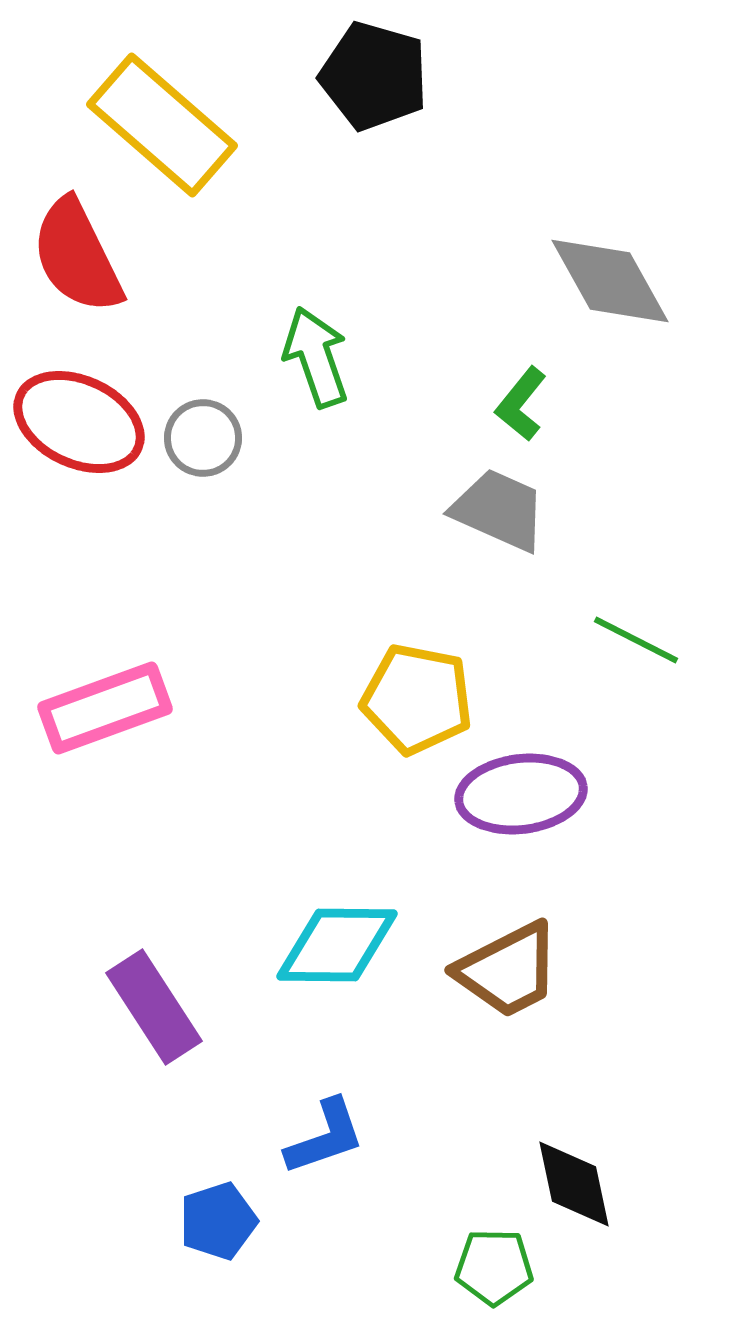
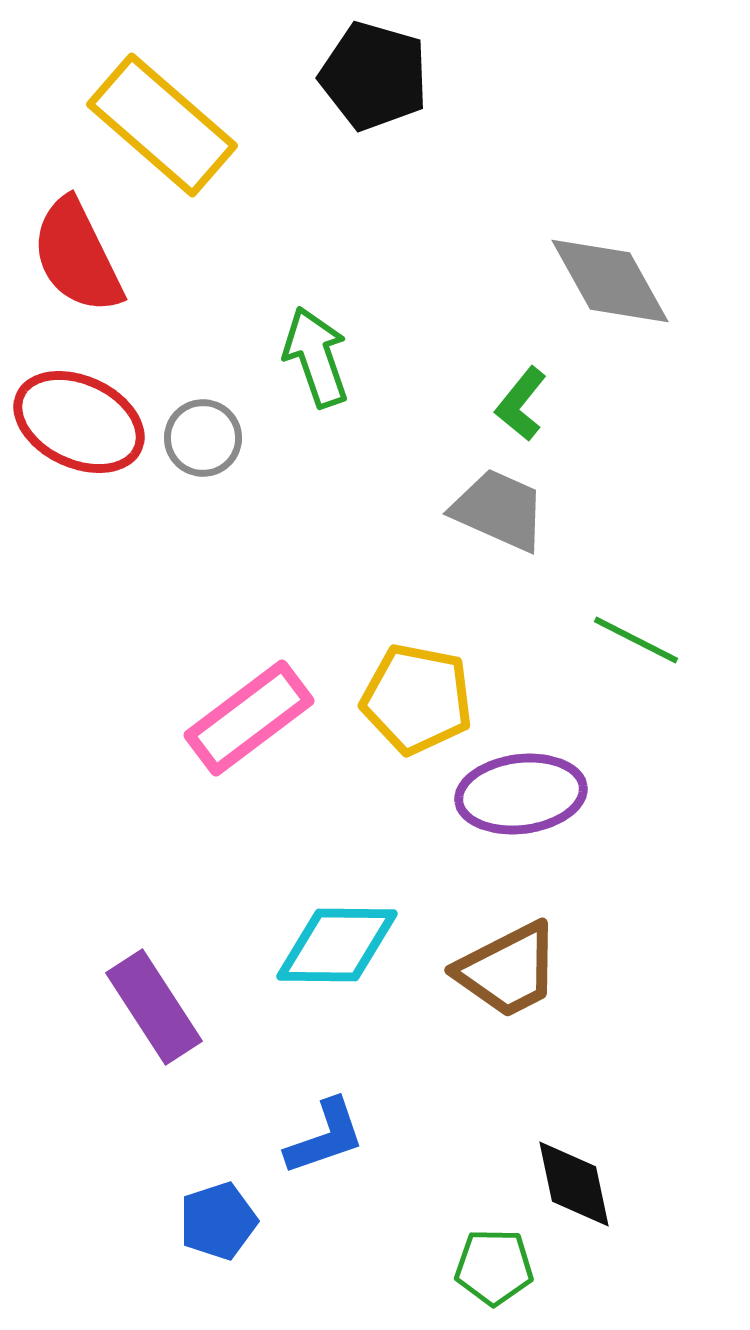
pink rectangle: moved 144 px right, 10 px down; rotated 17 degrees counterclockwise
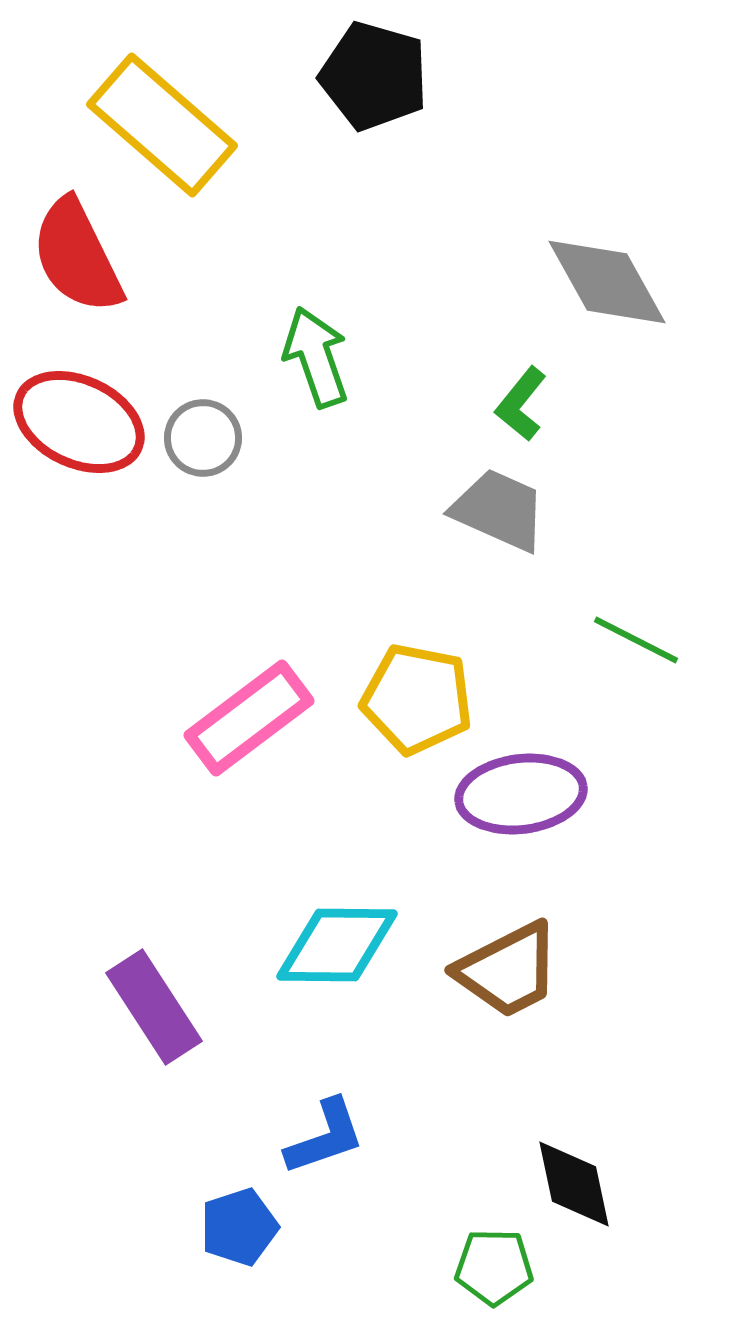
gray diamond: moved 3 px left, 1 px down
blue pentagon: moved 21 px right, 6 px down
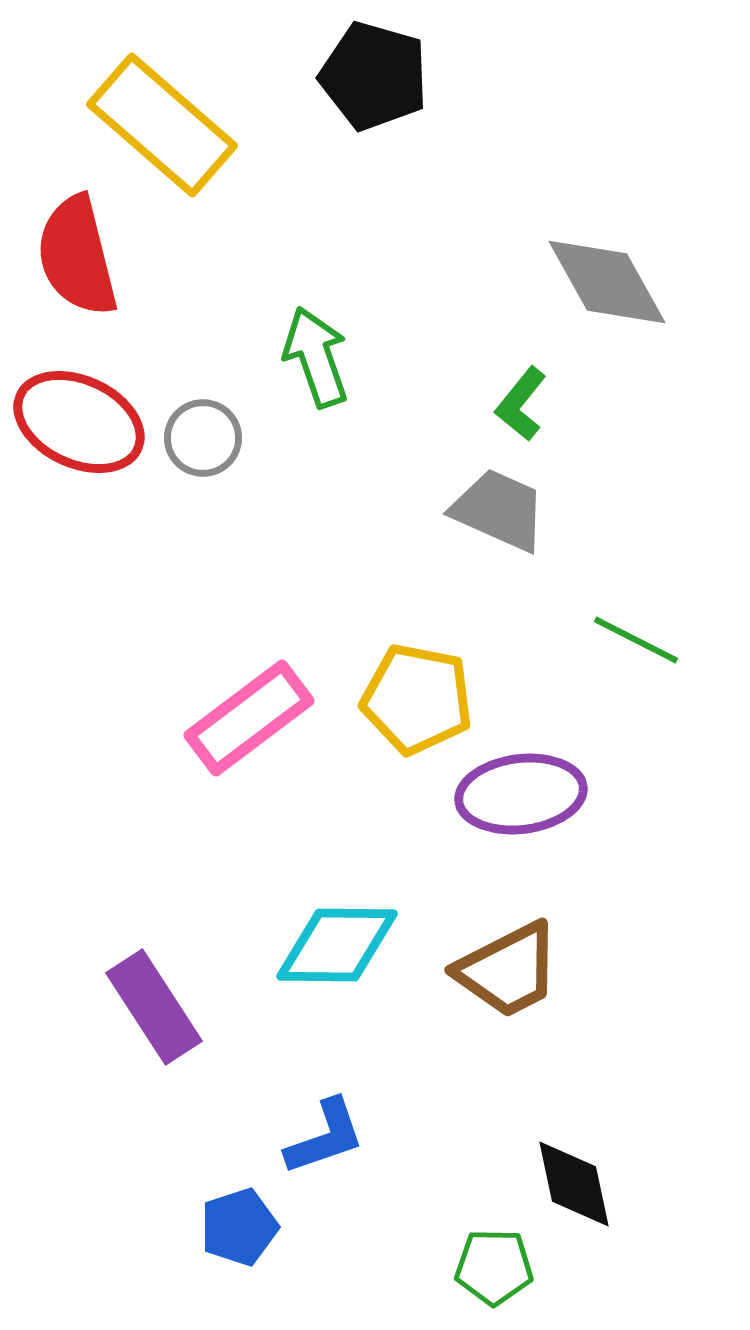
red semicircle: rotated 12 degrees clockwise
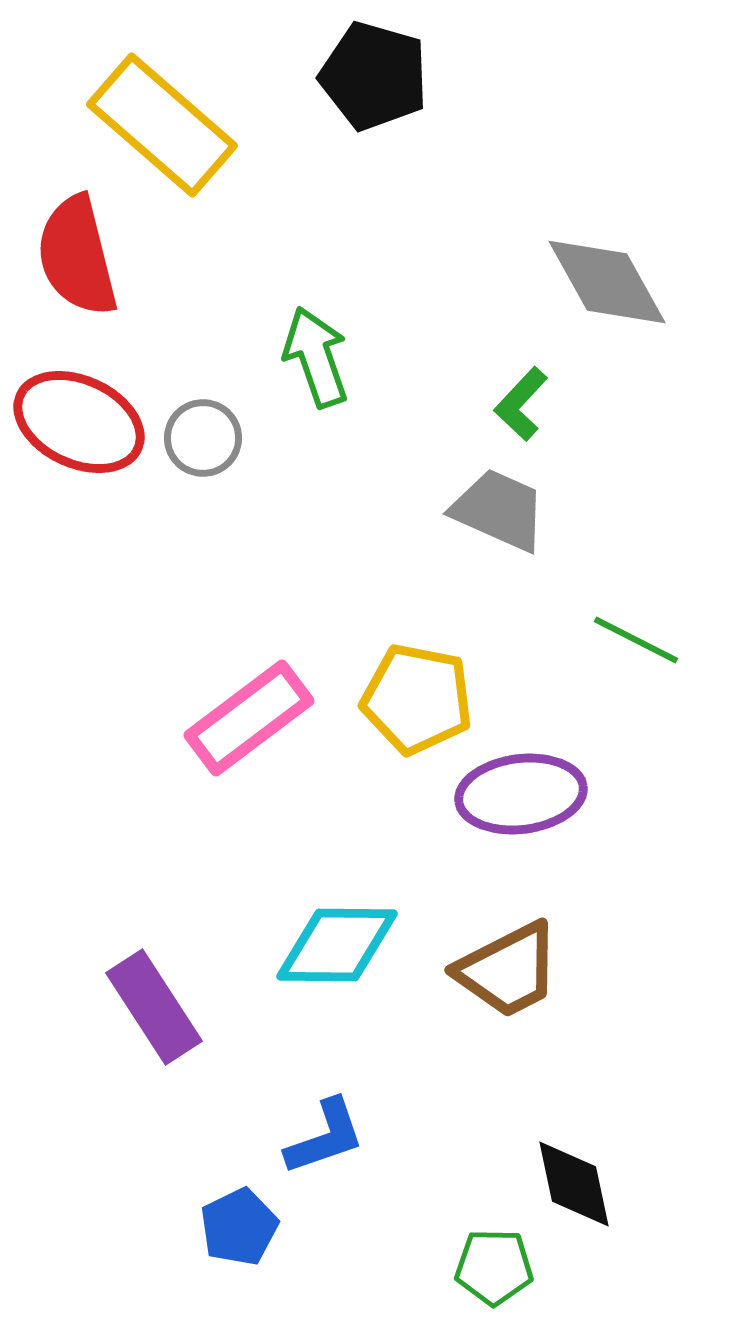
green L-shape: rotated 4 degrees clockwise
blue pentagon: rotated 8 degrees counterclockwise
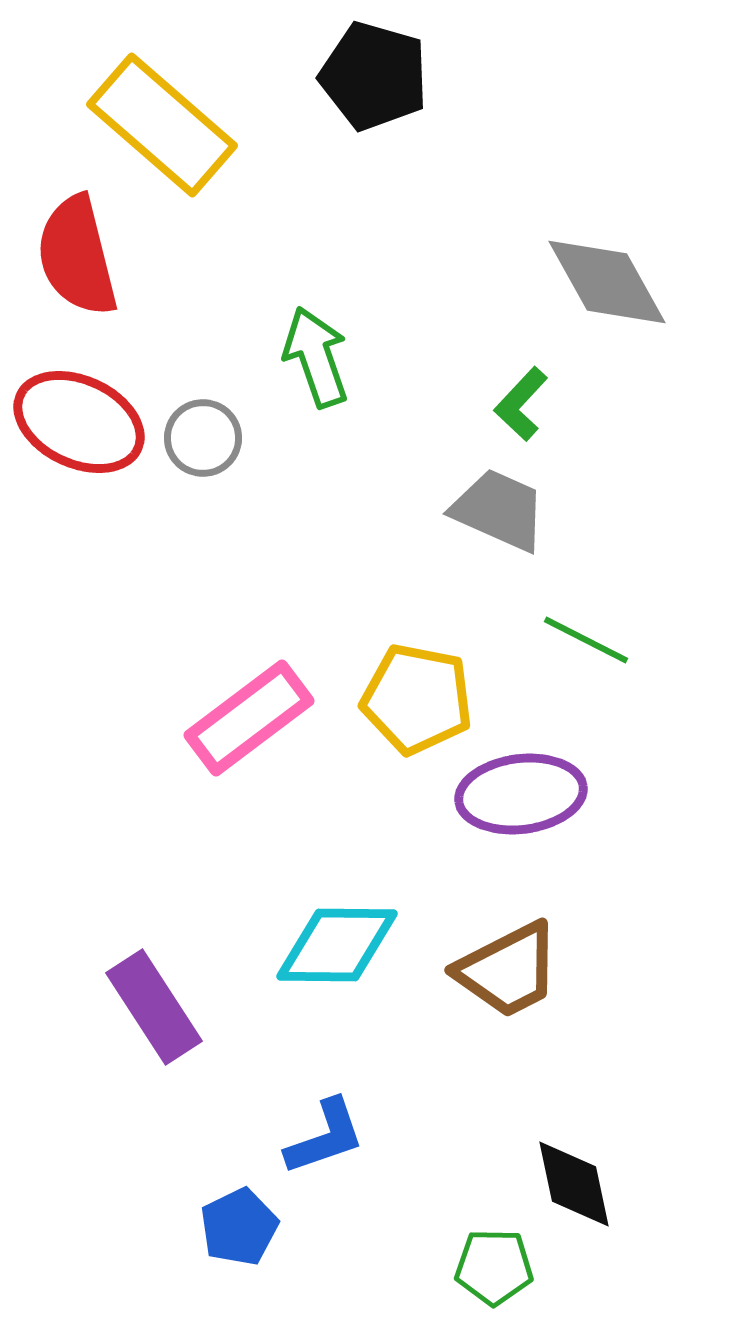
green line: moved 50 px left
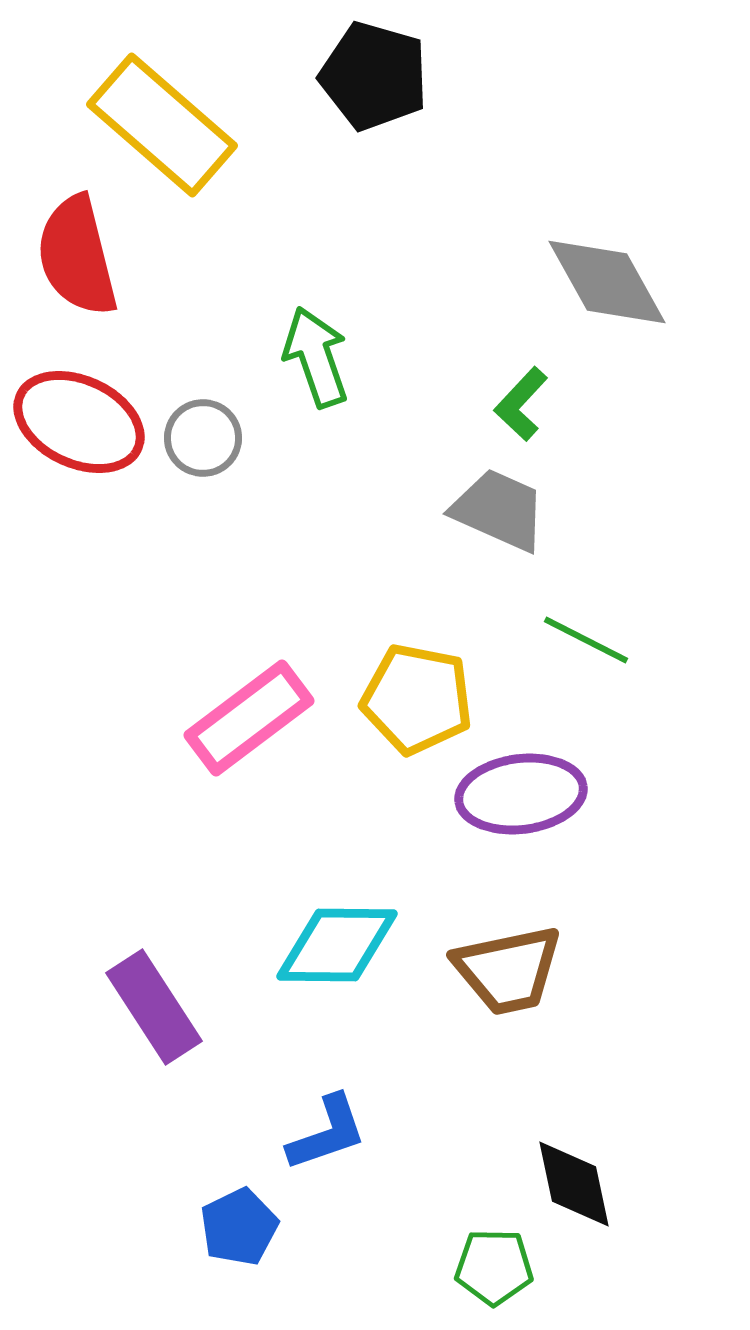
brown trapezoid: rotated 15 degrees clockwise
blue L-shape: moved 2 px right, 4 px up
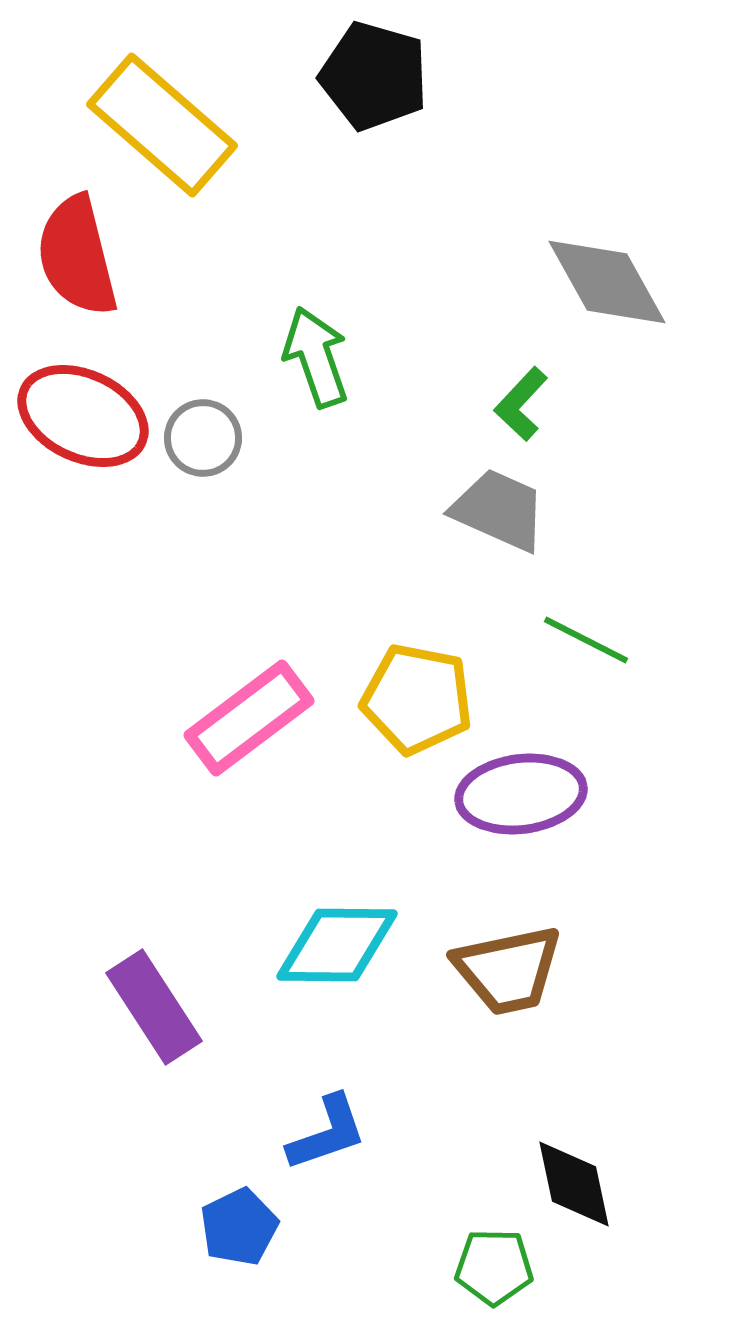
red ellipse: moved 4 px right, 6 px up
